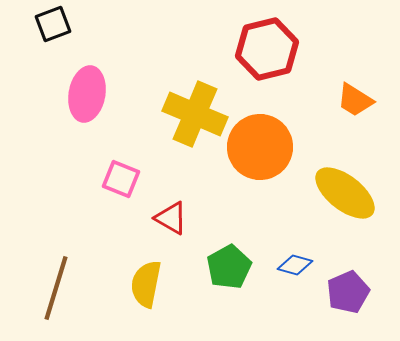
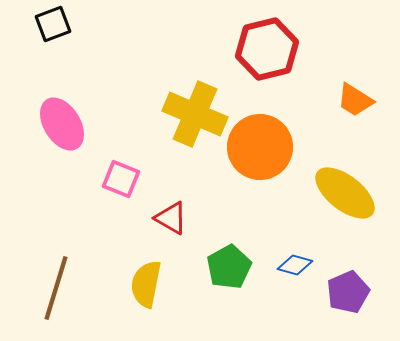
pink ellipse: moved 25 px left, 30 px down; rotated 42 degrees counterclockwise
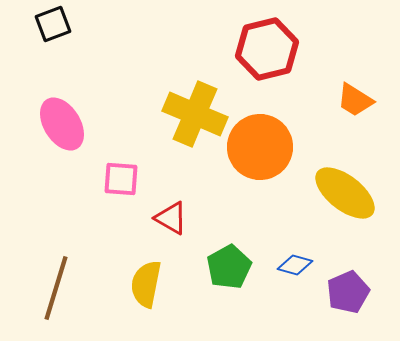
pink square: rotated 18 degrees counterclockwise
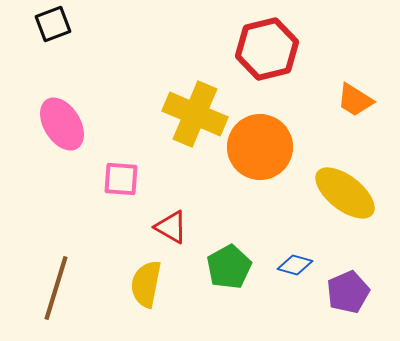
red triangle: moved 9 px down
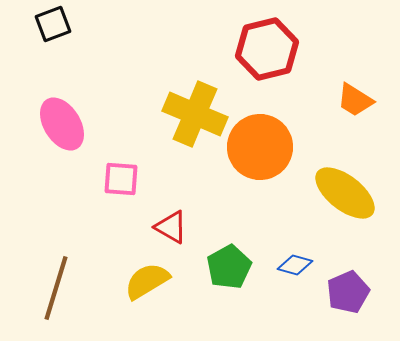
yellow semicircle: moved 1 px right, 3 px up; rotated 48 degrees clockwise
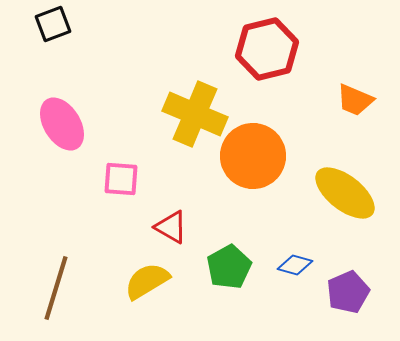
orange trapezoid: rotated 9 degrees counterclockwise
orange circle: moved 7 px left, 9 px down
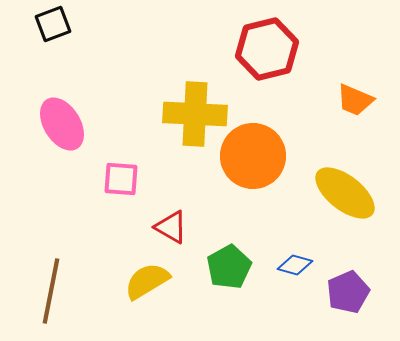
yellow cross: rotated 20 degrees counterclockwise
brown line: moved 5 px left, 3 px down; rotated 6 degrees counterclockwise
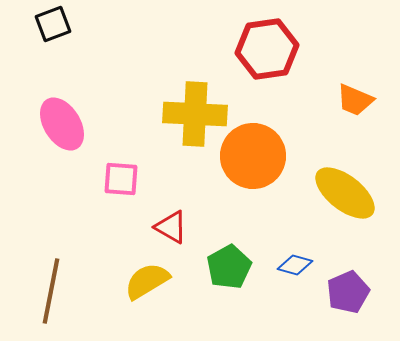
red hexagon: rotated 6 degrees clockwise
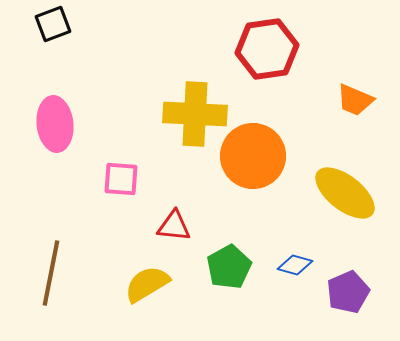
pink ellipse: moved 7 px left; rotated 26 degrees clockwise
red triangle: moved 3 px right, 1 px up; rotated 24 degrees counterclockwise
yellow semicircle: moved 3 px down
brown line: moved 18 px up
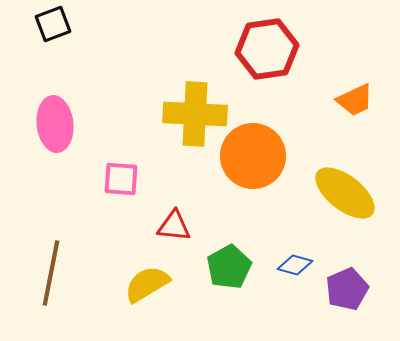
orange trapezoid: rotated 48 degrees counterclockwise
purple pentagon: moved 1 px left, 3 px up
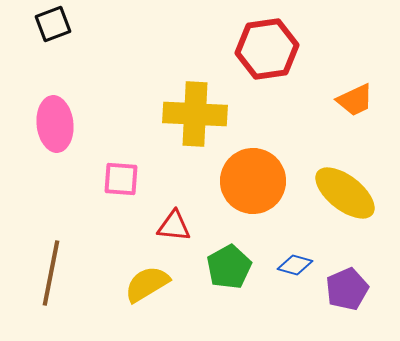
orange circle: moved 25 px down
